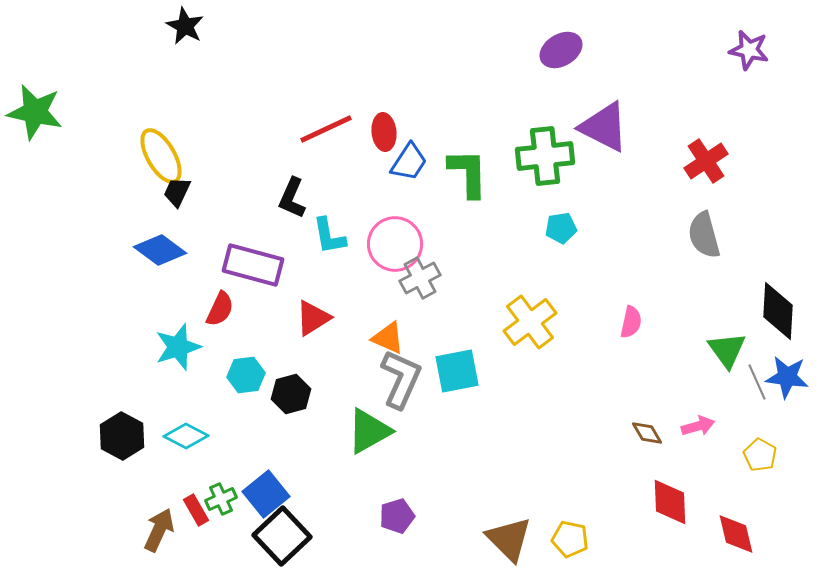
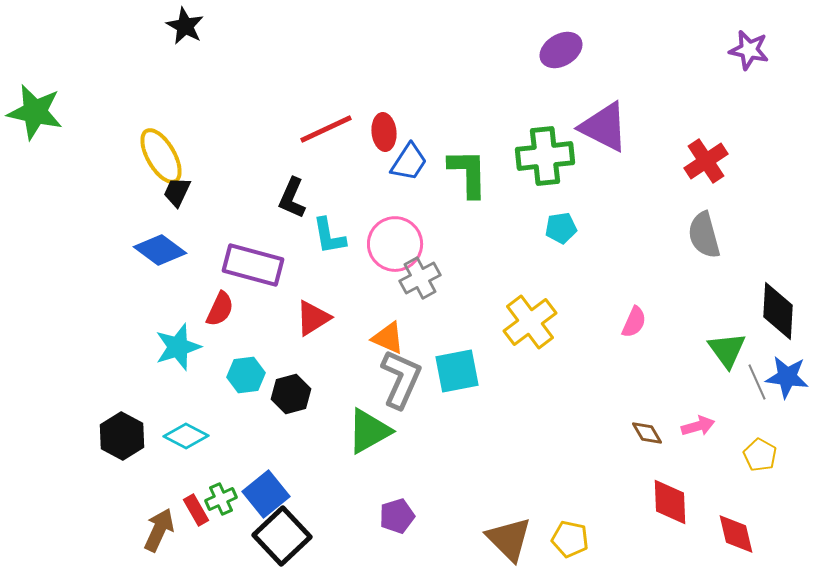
pink semicircle at (631, 322): moved 3 px right; rotated 12 degrees clockwise
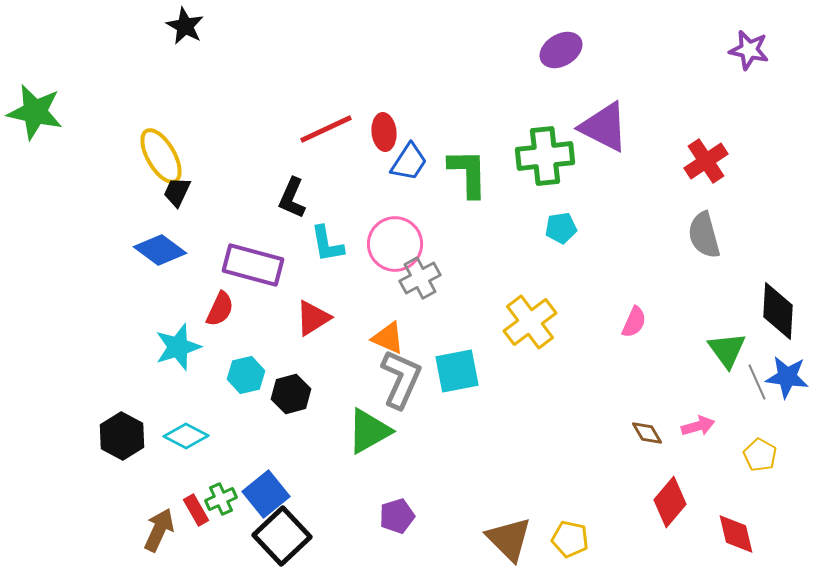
cyan L-shape at (329, 236): moved 2 px left, 8 px down
cyan hexagon at (246, 375): rotated 6 degrees counterclockwise
red diamond at (670, 502): rotated 42 degrees clockwise
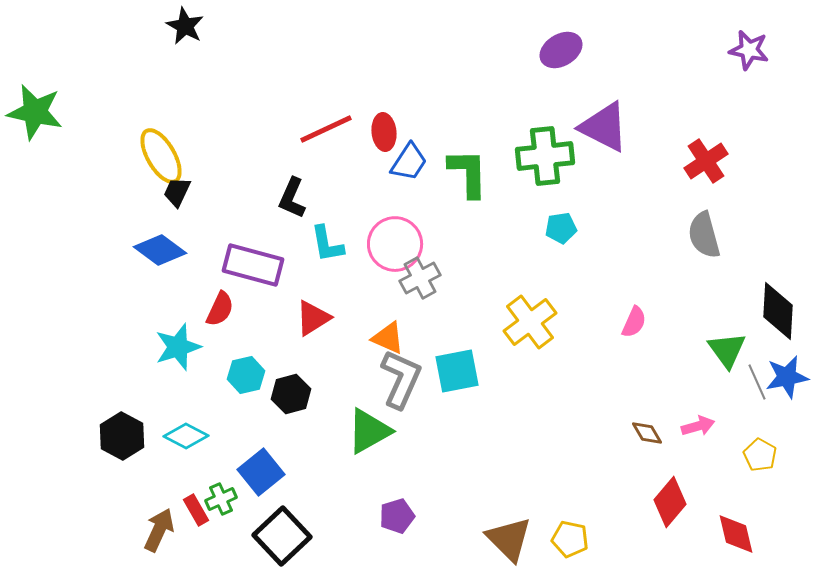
blue star at (787, 377): rotated 18 degrees counterclockwise
blue square at (266, 494): moved 5 px left, 22 px up
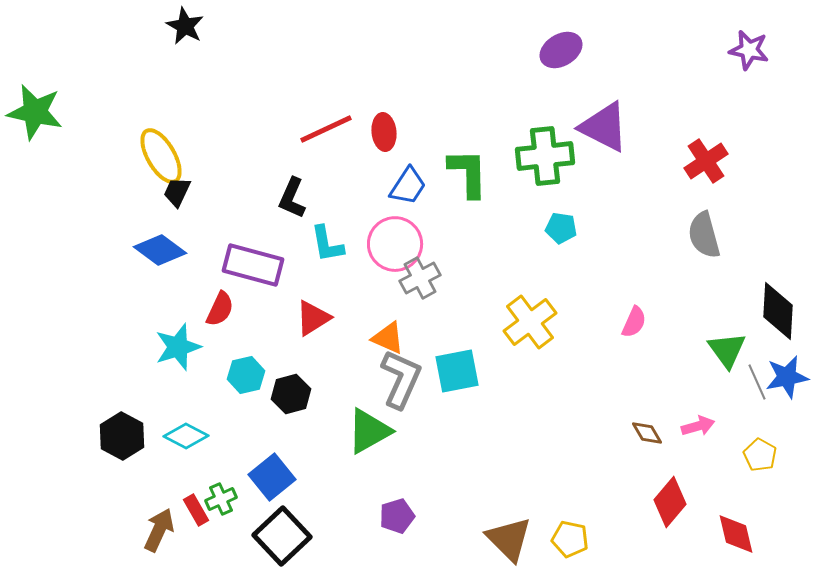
blue trapezoid at (409, 162): moved 1 px left, 24 px down
cyan pentagon at (561, 228): rotated 16 degrees clockwise
blue square at (261, 472): moved 11 px right, 5 px down
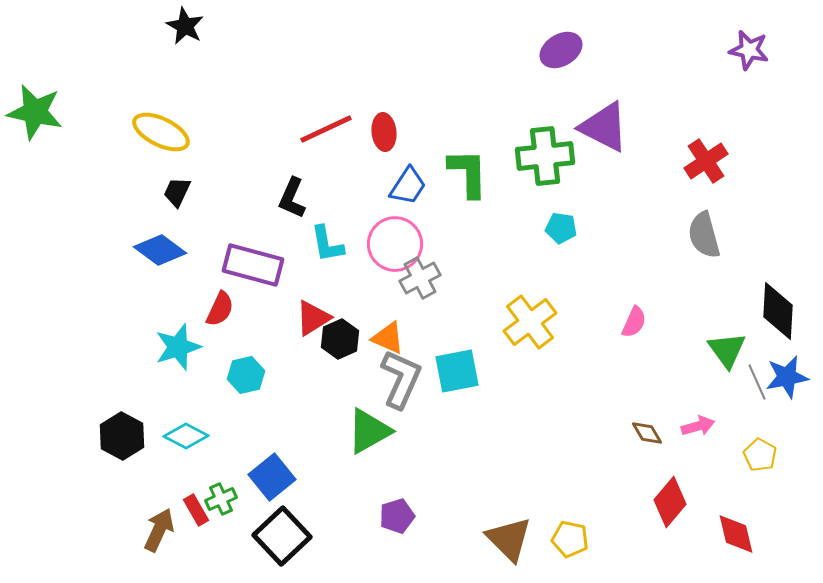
yellow ellipse at (161, 156): moved 24 px up; rotated 34 degrees counterclockwise
black hexagon at (291, 394): moved 49 px right, 55 px up; rotated 9 degrees counterclockwise
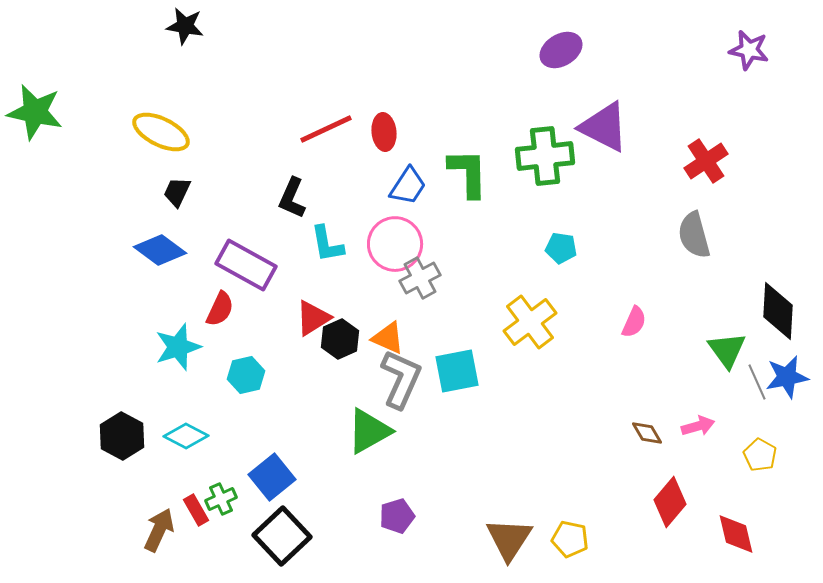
black star at (185, 26): rotated 18 degrees counterclockwise
cyan pentagon at (561, 228): moved 20 px down
gray semicircle at (704, 235): moved 10 px left
purple rectangle at (253, 265): moved 7 px left; rotated 14 degrees clockwise
brown triangle at (509, 539): rotated 18 degrees clockwise
